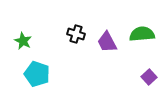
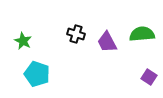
purple square: rotated 14 degrees counterclockwise
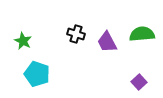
purple square: moved 10 px left, 5 px down; rotated 14 degrees clockwise
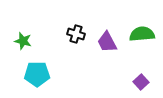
green star: rotated 12 degrees counterclockwise
cyan pentagon: rotated 20 degrees counterclockwise
purple square: moved 2 px right
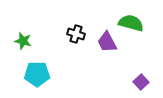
green semicircle: moved 11 px left, 11 px up; rotated 20 degrees clockwise
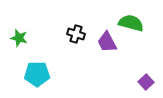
green star: moved 4 px left, 3 px up
purple square: moved 5 px right
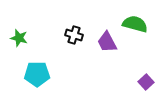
green semicircle: moved 4 px right, 1 px down
black cross: moved 2 px left, 1 px down
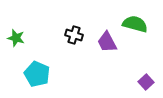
green star: moved 3 px left
cyan pentagon: rotated 25 degrees clockwise
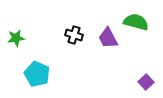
green semicircle: moved 1 px right, 2 px up
green star: rotated 24 degrees counterclockwise
purple trapezoid: moved 1 px right, 4 px up
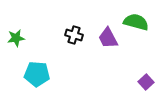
cyan pentagon: rotated 20 degrees counterclockwise
